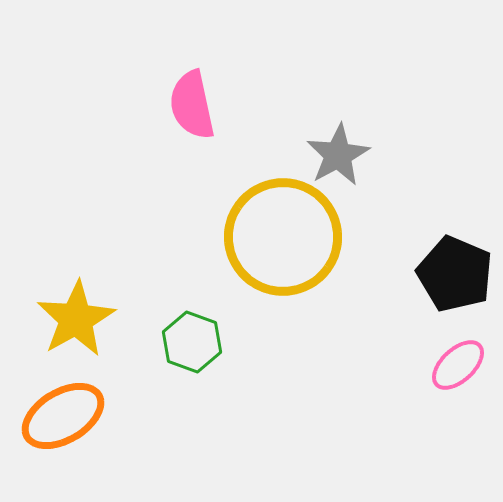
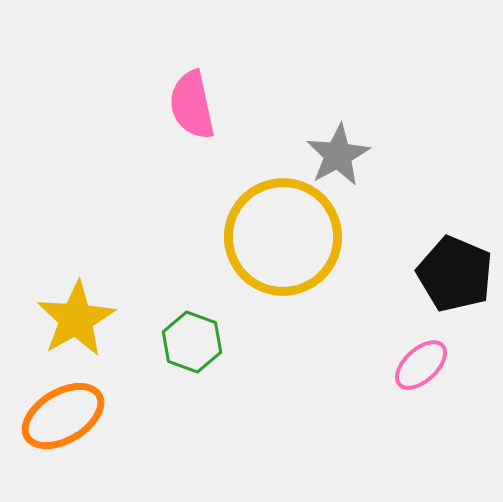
pink ellipse: moved 37 px left
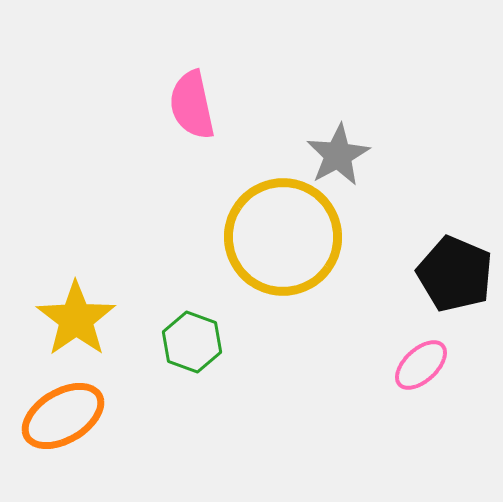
yellow star: rotated 6 degrees counterclockwise
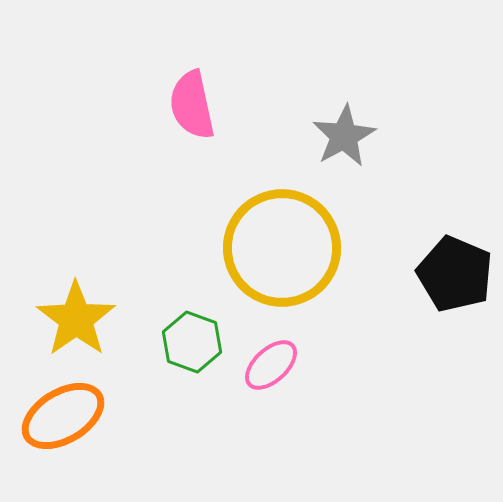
gray star: moved 6 px right, 19 px up
yellow circle: moved 1 px left, 11 px down
pink ellipse: moved 150 px left
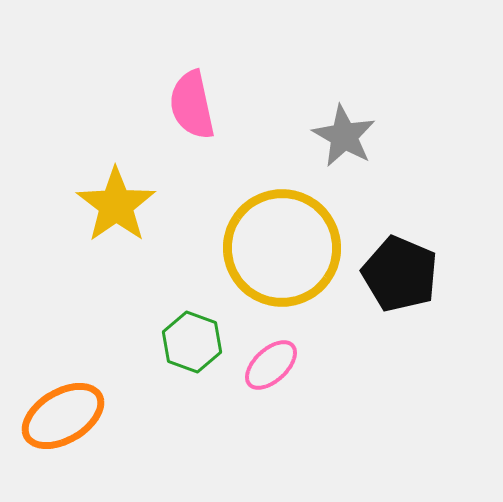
gray star: rotated 14 degrees counterclockwise
black pentagon: moved 55 px left
yellow star: moved 40 px right, 114 px up
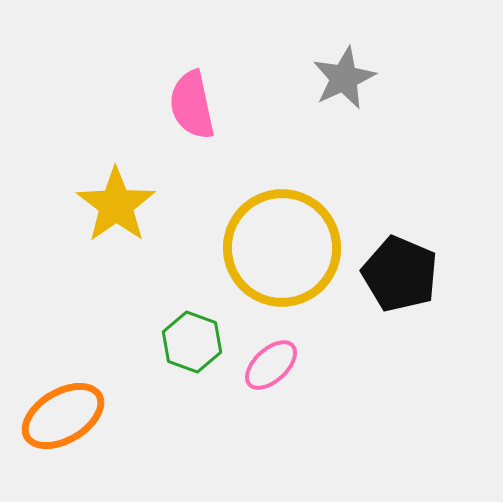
gray star: moved 58 px up; rotated 18 degrees clockwise
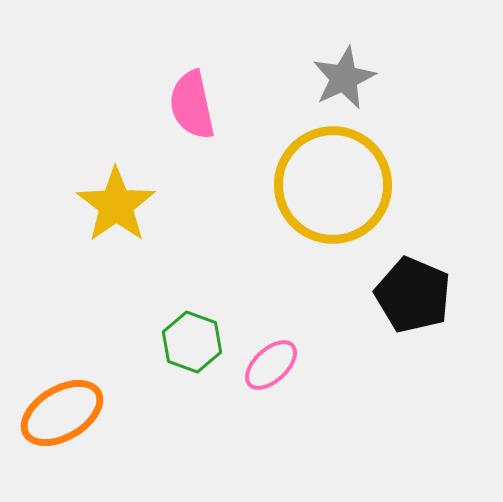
yellow circle: moved 51 px right, 63 px up
black pentagon: moved 13 px right, 21 px down
orange ellipse: moved 1 px left, 3 px up
